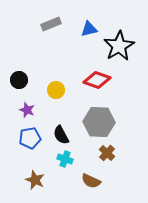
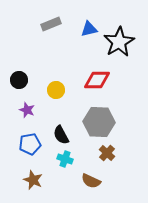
black star: moved 4 px up
red diamond: rotated 20 degrees counterclockwise
blue pentagon: moved 6 px down
brown star: moved 2 px left
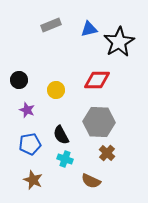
gray rectangle: moved 1 px down
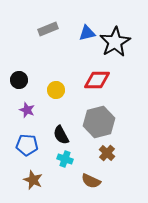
gray rectangle: moved 3 px left, 4 px down
blue triangle: moved 2 px left, 4 px down
black star: moved 4 px left
gray hexagon: rotated 16 degrees counterclockwise
blue pentagon: moved 3 px left, 1 px down; rotated 15 degrees clockwise
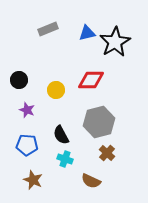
red diamond: moved 6 px left
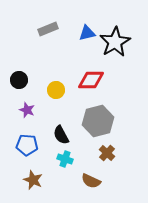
gray hexagon: moved 1 px left, 1 px up
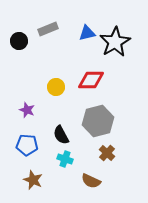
black circle: moved 39 px up
yellow circle: moved 3 px up
